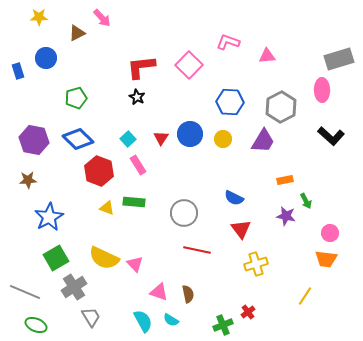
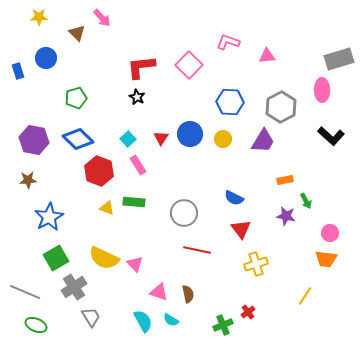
brown triangle at (77, 33): rotated 48 degrees counterclockwise
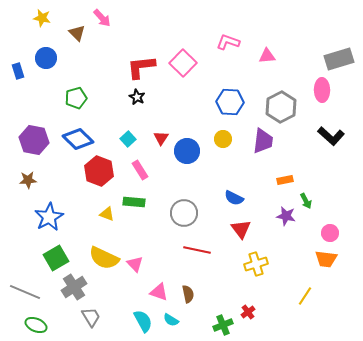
yellow star at (39, 17): moved 3 px right, 1 px down; rotated 12 degrees clockwise
pink square at (189, 65): moved 6 px left, 2 px up
blue circle at (190, 134): moved 3 px left, 17 px down
purple trapezoid at (263, 141): rotated 24 degrees counterclockwise
pink rectangle at (138, 165): moved 2 px right, 5 px down
yellow triangle at (107, 208): moved 6 px down
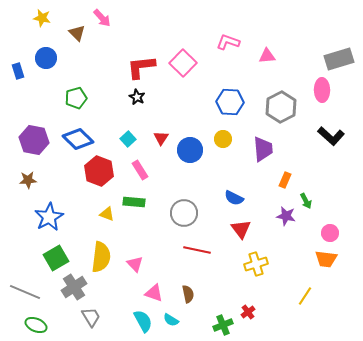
purple trapezoid at (263, 141): moved 8 px down; rotated 12 degrees counterclockwise
blue circle at (187, 151): moved 3 px right, 1 px up
orange rectangle at (285, 180): rotated 56 degrees counterclockwise
yellow semicircle at (104, 258): moved 3 px left, 1 px up; rotated 108 degrees counterclockwise
pink triangle at (159, 292): moved 5 px left, 1 px down
